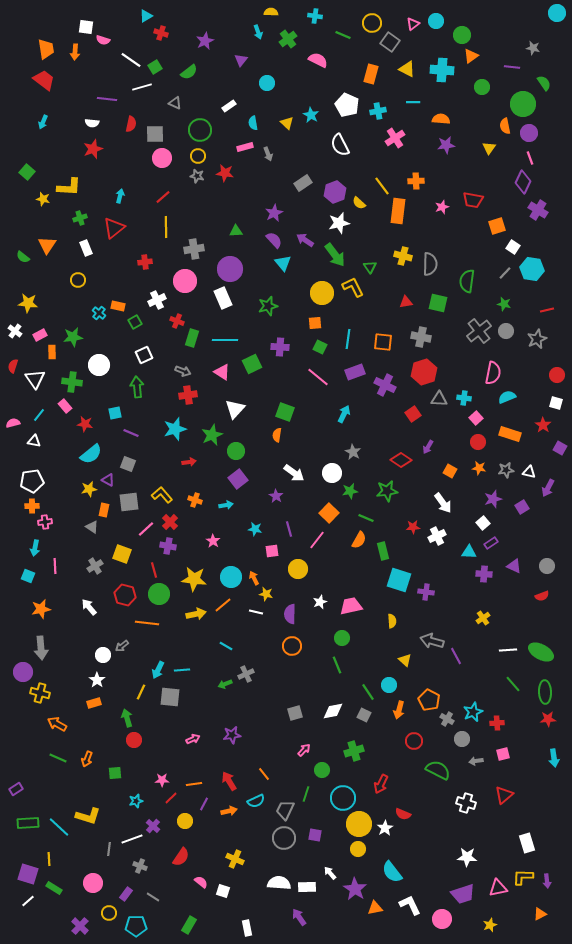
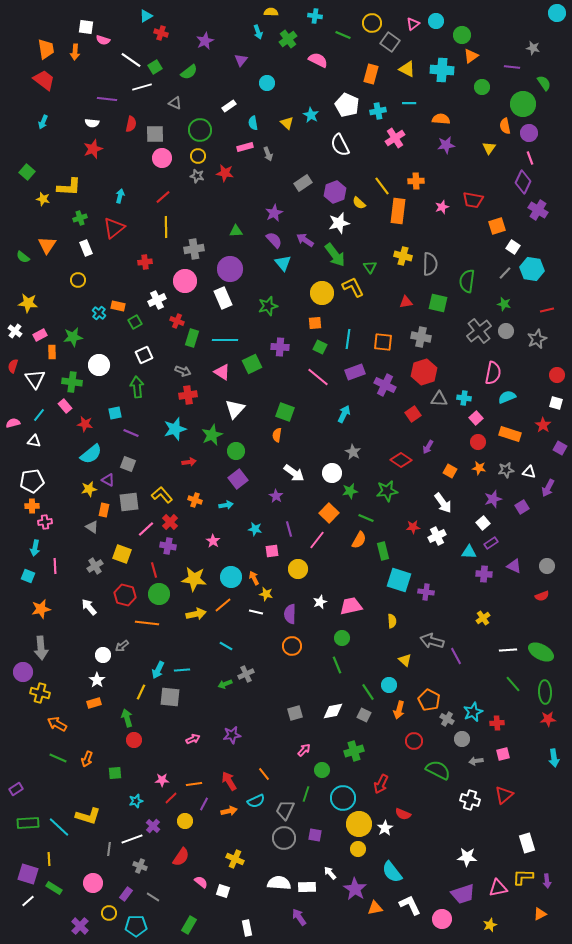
cyan line at (413, 102): moved 4 px left, 1 px down
white cross at (466, 803): moved 4 px right, 3 px up
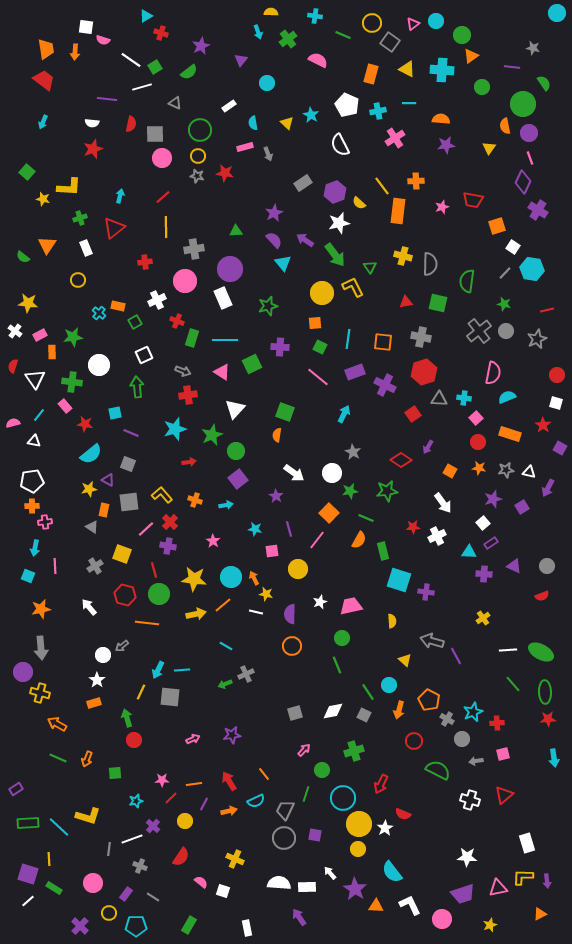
purple star at (205, 41): moved 4 px left, 5 px down
orange triangle at (375, 908): moved 1 px right, 2 px up; rotated 14 degrees clockwise
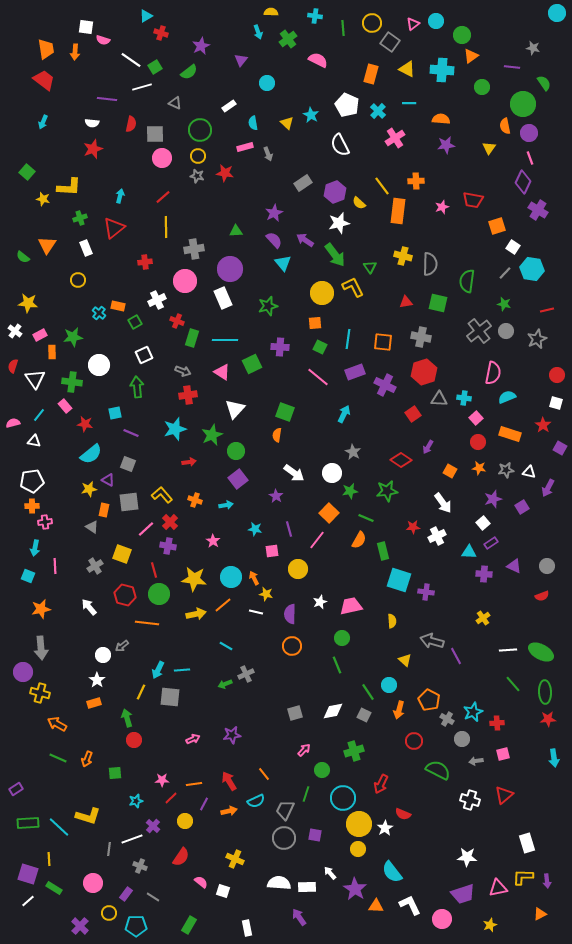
green line at (343, 35): moved 7 px up; rotated 63 degrees clockwise
cyan cross at (378, 111): rotated 35 degrees counterclockwise
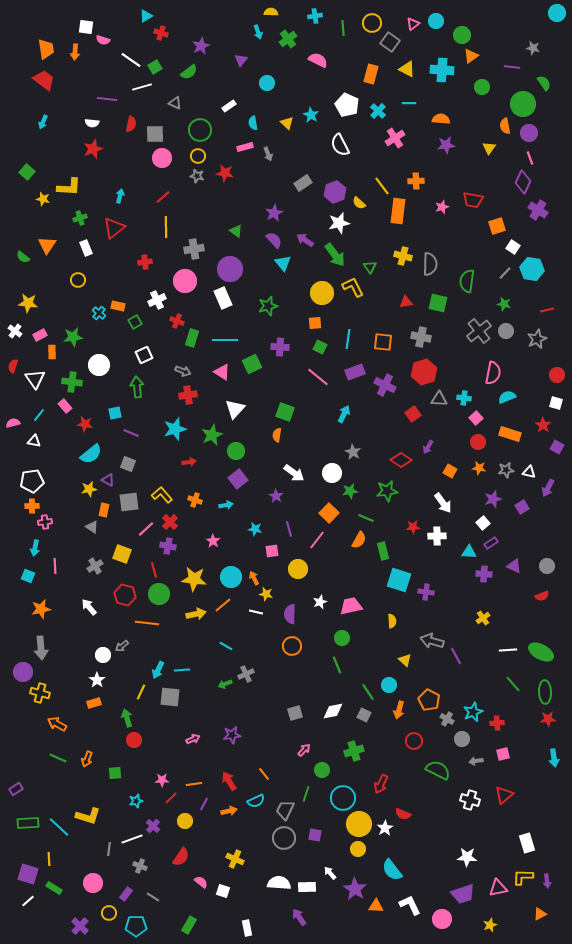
cyan cross at (315, 16): rotated 16 degrees counterclockwise
green triangle at (236, 231): rotated 40 degrees clockwise
purple square at (560, 448): moved 3 px left, 1 px up
white cross at (437, 536): rotated 24 degrees clockwise
cyan semicircle at (392, 872): moved 2 px up
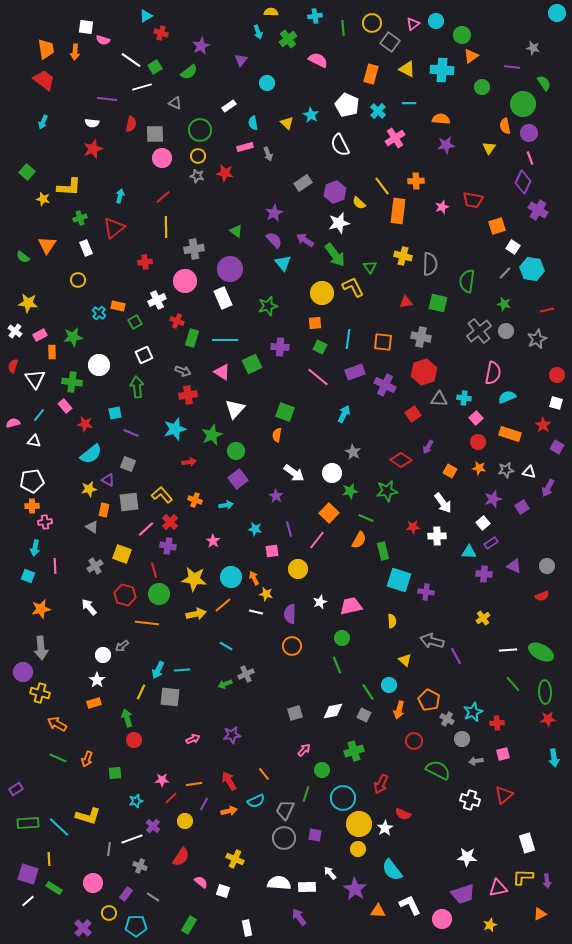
orange triangle at (376, 906): moved 2 px right, 5 px down
purple cross at (80, 926): moved 3 px right, 2 px down
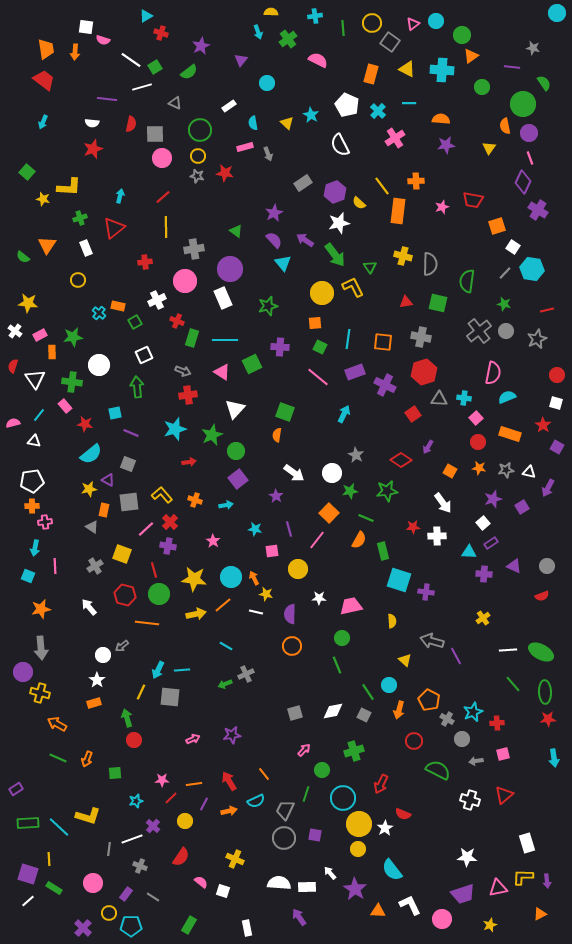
gray star at (353, 452): moved 3 px right, 3 px down
white star at (320, 602): moved 1 px left, 4 px up; rotated 24 degrees clockwise
cyan pentagon at (136, 926): moved 5 px left
